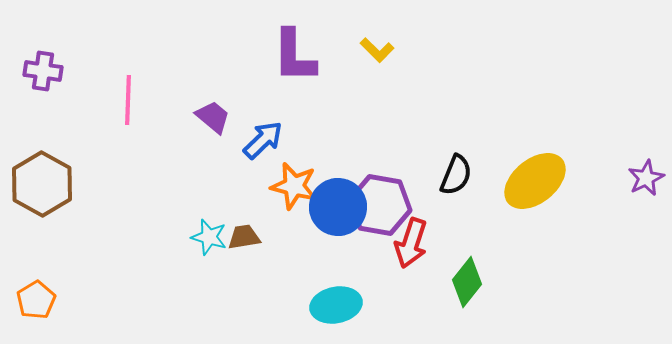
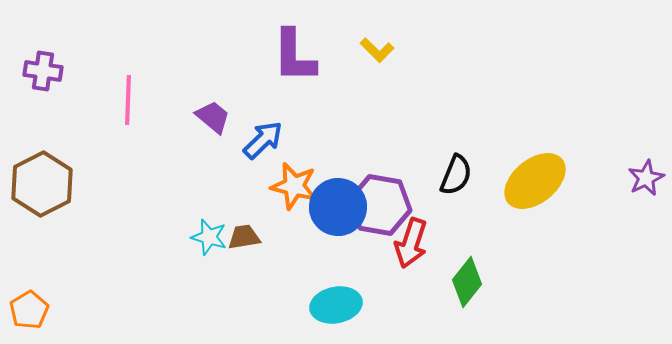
brown hexagon: rotated 4 degrees clockwise
orange pentagon: moved 7 px left, 10 px down
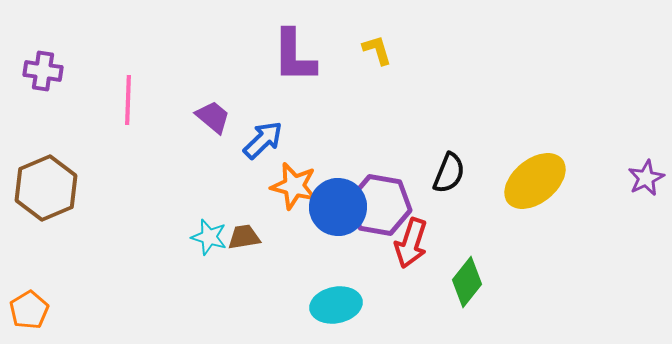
yellow L-shape: rotated 152 degrees counterclockwise
black semicircle: moved 7 px left, 2 px up
brown hexagon: moved 4 px right, 4 px down; rotated 4 degrees clockwise
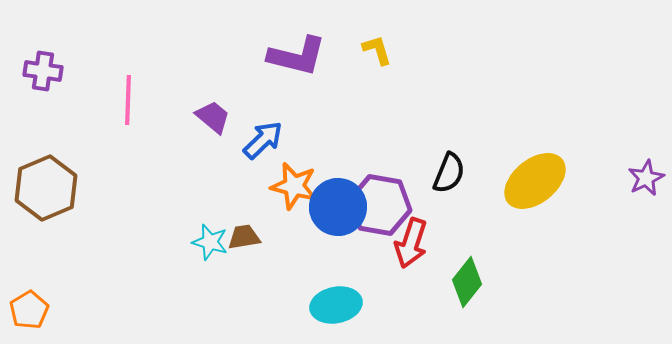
purple L-shape: moved 3 px right; rotated 76 degrees counterclockwise
cyan star: moved 1 px right, 5 px down
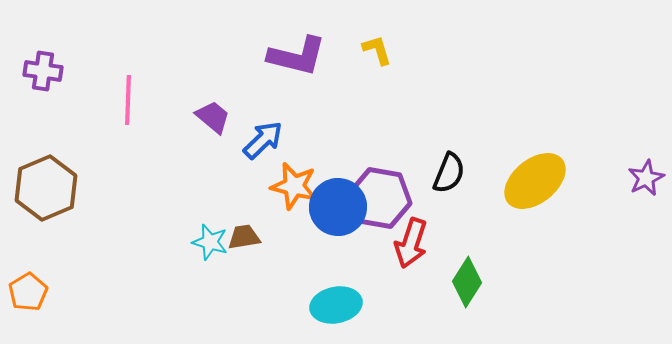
purple hexagon: moved 7 px up
green diamond: rotated 6 degrees counterclockwise
orange pentagon: moved 1 px left, 18 px up
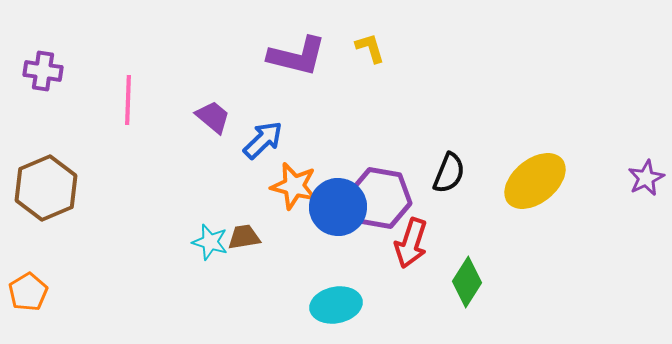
yellow L-shape: moved 7 px left, 2 px up
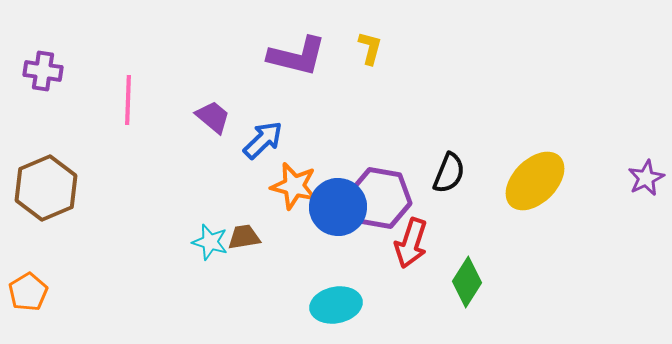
yellow L-shape: rotated 32 degrees clockwise
yellow ellipse: rotated 6 degrees counterclockwise
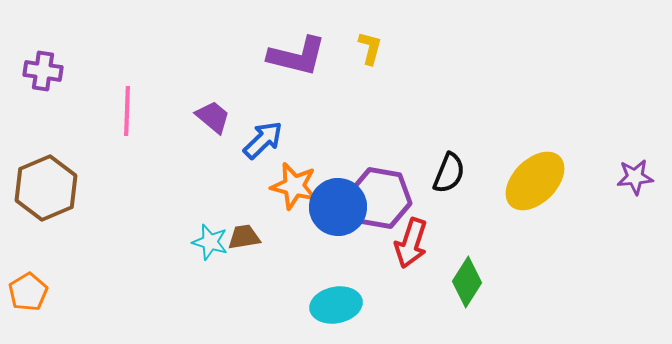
pink line: moved 1 px left, 11 px down
purple star: moved 11 px left, 1 px up; rotated 21 degrees clockwise
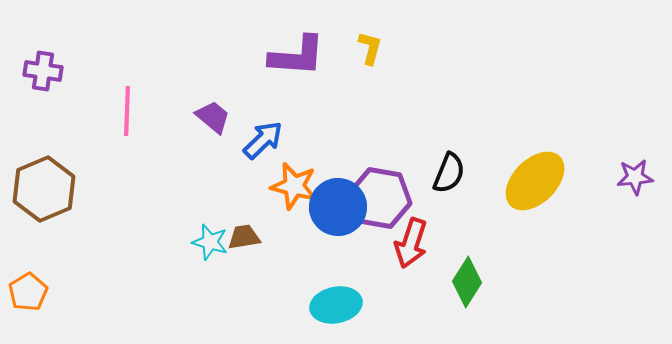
purple L-shape: rotated 10 degrees counterclockwise
brown hexagon: moved 2 px left, 1 px down
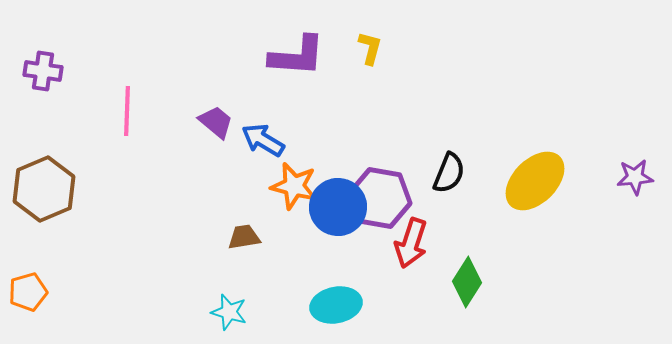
purple trapezoid: moved 3 px right, 5 px down
blue arrow: rotated 105 degrees counterclockwise
cyan star: moved 19 px right, 70 px down
orange pentagon: rotated 15 degrees clockwise
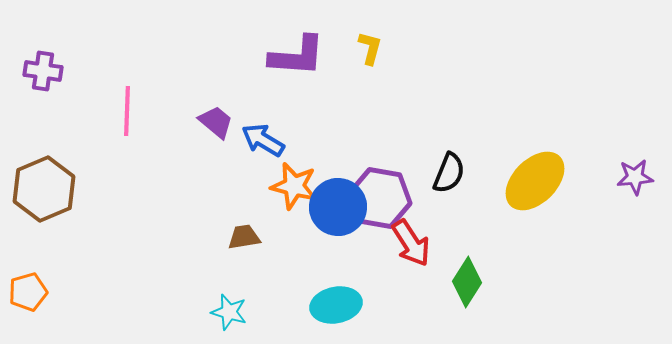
red arrow: rotated 51 degrees counterclockwise
